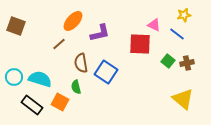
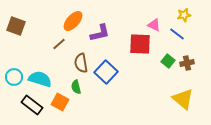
blue square: rotated 10 degrees clockwise
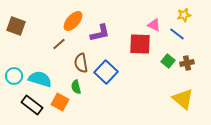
cyan circle: moved 1 px up
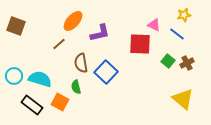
brown cross: rotated 16 degrees counterclockwise
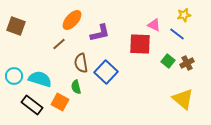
orange ellipse: moved 1 px left, 1 px up
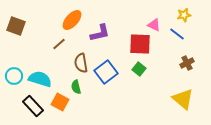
green square: moved 29 px left, 8 px down
blue square: rotated 10 degrees clockwise
black rectangle: moved 1 px right, 1 px down; rotated 10 degrees clockwise
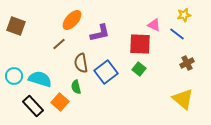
orange square: rotated 12 degrees clockwise
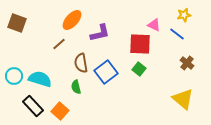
brown square: moved 1 px right, 3 px up
brown cross: rotated 24 degrees counterclockwise
orange square: moved 9 px down
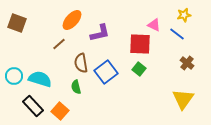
yellow triangle: rotated 25 degrees clockwise
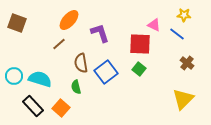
yellow star: rotated 16 degrees clockwise
orange ellipse: moved 3 px left
purple L-shape: rotated 95 degrees counterclockwise
yellow triangle: rotated 10 degrees clockwise
orange square: moved 1 px right, 3 px up
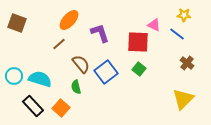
red square: moved 2 px left, 2 px up
brown semicircle: moved 1 px down; rotated 150 degrees clockwise
